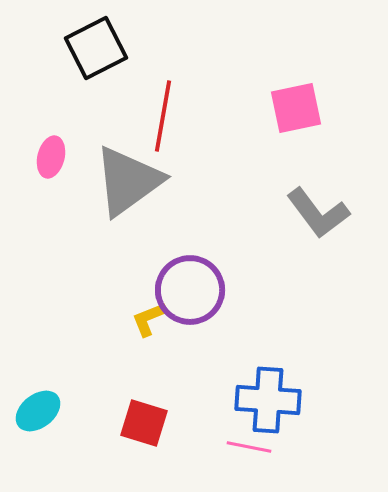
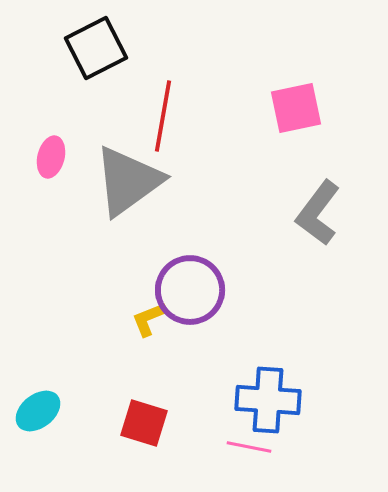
gray L-shape: rotated 74 degrees clockwise
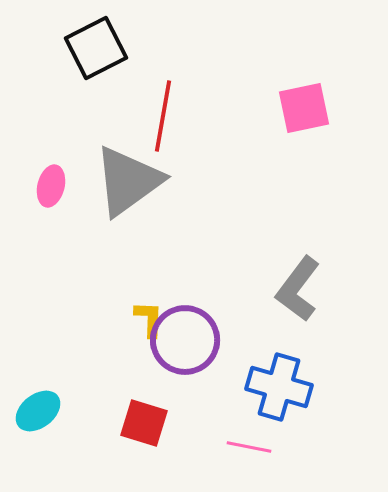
pink square: moved 8 px right
pink ellipse: moved 29 px down
gray L-shape: moved 20 px left, 76 px down
purple circle: moved 5 px left, 50 px down
yellow L-shape: rotated 114 degrees clockwise
blue cross: moved 11 px right, 13 px up; rotated 12 degrees clockwise
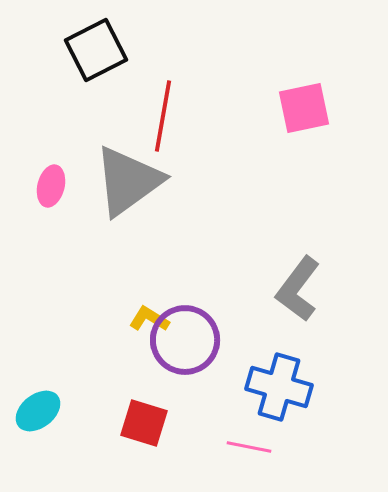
black square: moved 2 px down
yellow L-shape: rotated 60 degrees counterclockwise
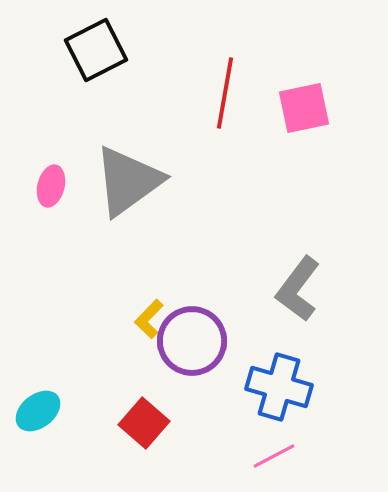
red line: moved 62 px right, 23 px up
yellow L-shape: rotated 78 degrees counterclockwise
purple circle: moved 7 px right, 1 px down
red square: rotated 24 degrees clockwise
pink line: moved 25 px right, 9 px down; rotated 39 degrees counterclockwise
